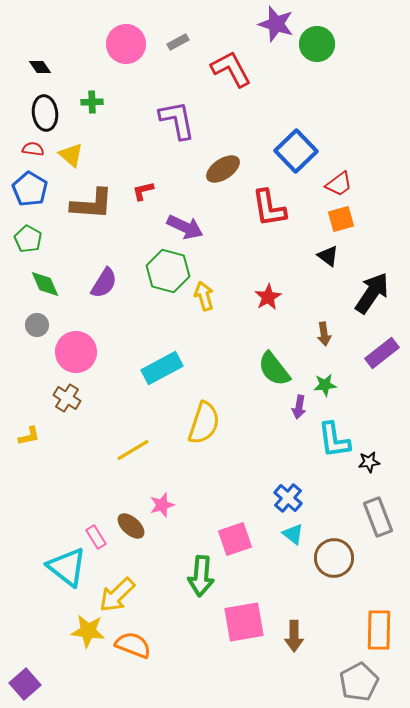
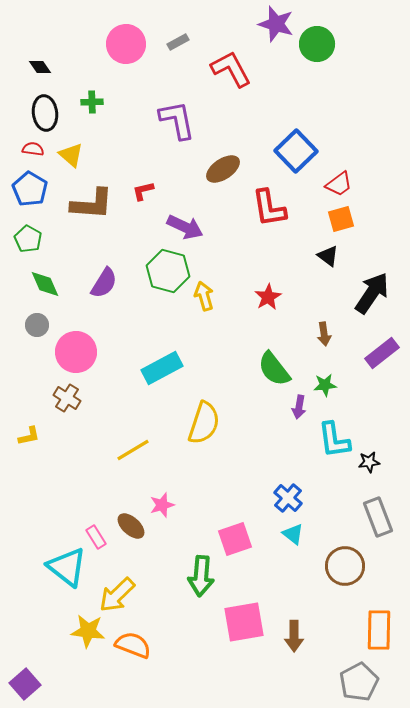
brown circle at (334, 558): moved 11 px right, 8 px down
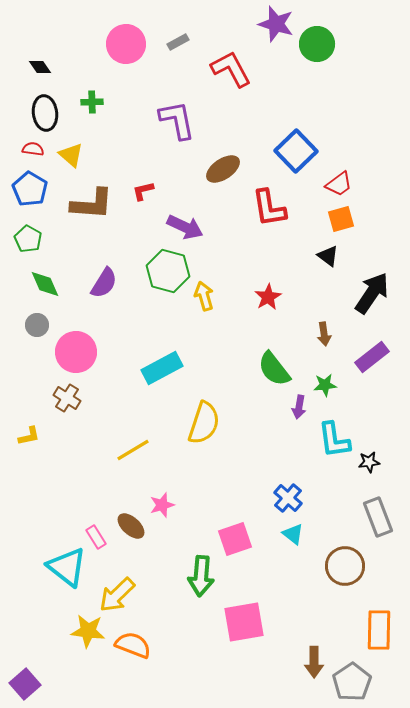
purple rectangle at (382, 353): moved 10 px left, 4 px down
brown arrow at (294, 636): moved 20 px right, 26 px down
gray pentagon at (359, 682): moved 7 px left; rotated 6 degrees counterclockwise
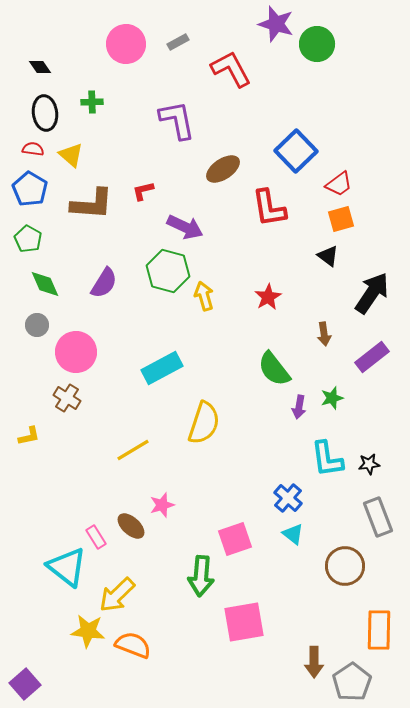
green star at (325, 385): moved 7 px right, 13 px down; rotated 10 degrees counterclockwise
cyan L-shape at (334, 440): moved 7 px left, 19 px down
black star at (369, 462): moved 2 px down
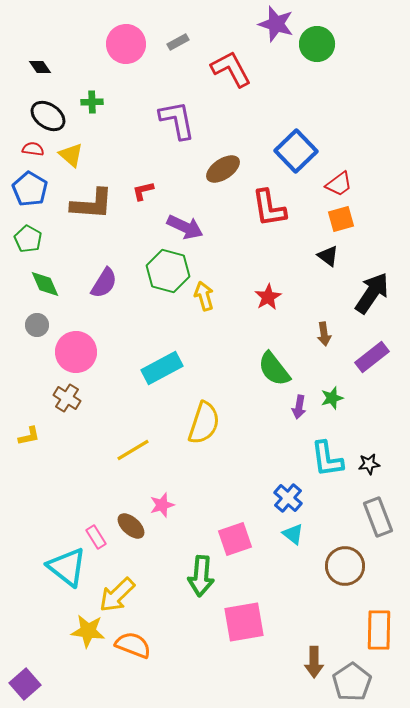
black ellipse at (45, 113): moved 3 px right, 3 px down; rotated 48 degrees counterclockwise
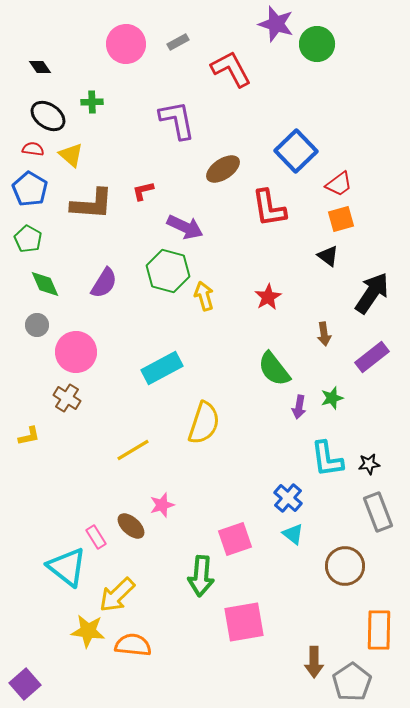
gray rectangle at (378, 517): moved 5 px up
orange semicircle at (133, 645): rotated 15 degrees counterclockwise
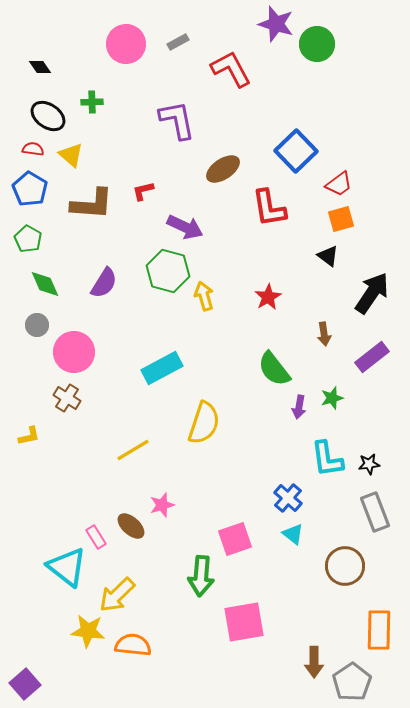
pink circle at (76, 352): moved 2 px left
gray rectangle at (378, 512): moved 3 px left
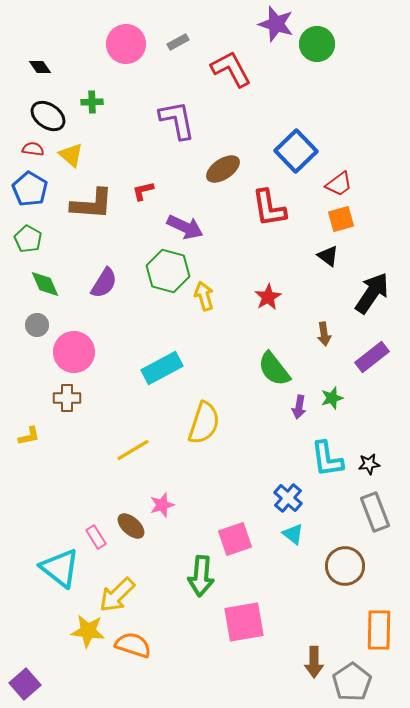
brown cross at (67, 398): rotated 32 degrees counterclockwise
cyan triangle at (67, 567): moved 7 px left, 1 px down
orange semicircle at (133, 645): rotated 12 degrees clockwise
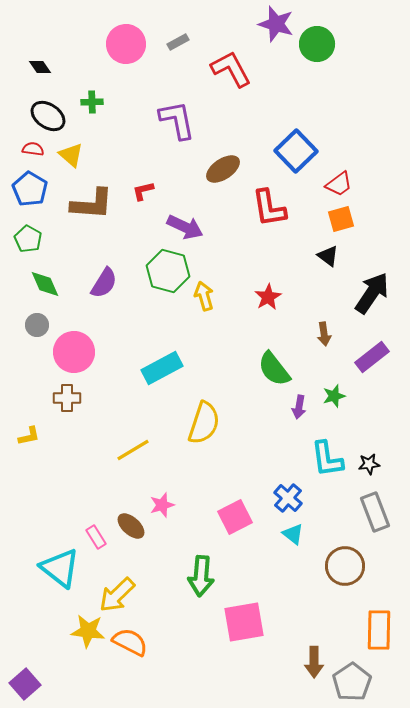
green star at (332, 398): moved 2 px right, 2 px up
pink square at (235, 539): moved 22 px up; rotated 8 degrees counterclockwise
orange semicircle at (133, 645): moved 3 px left, 3 px up; rotated 9 degrees clockwise
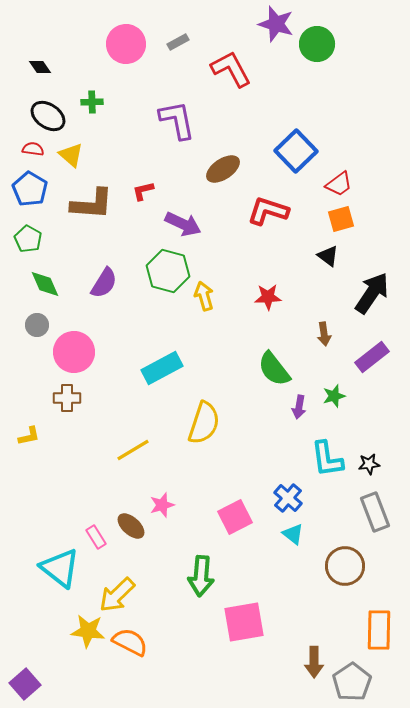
red L-shape at (269, 208): moved 1 px left, 3 px down; rotated 117 degrees clockwise
purple arrow at (185, 227): moved 2 px left, 3 px up
red star at (268, 297): rotated 28 degrees clockwise
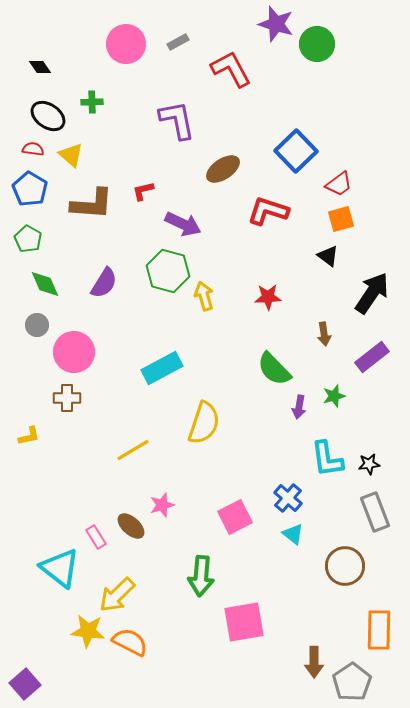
green semicircle at (274, 369): rotated 6 degrees counterclockwise
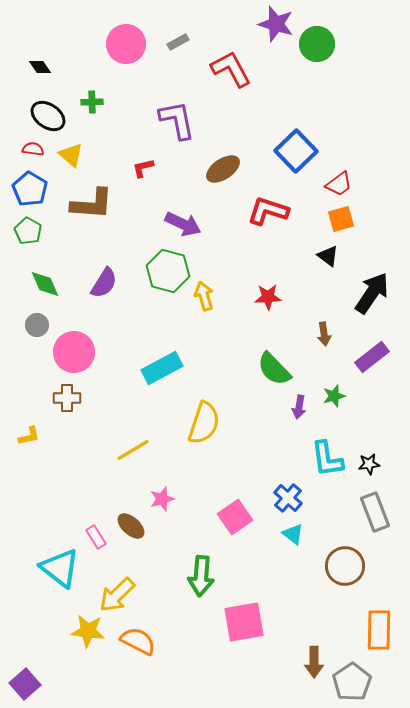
red L-shape at (143, 191): moved 23 px up
green pentagon at (28, 239): moved 8 px up
pink star at (162, 505): moved 6 px up
pink square at (235, 517): rotated 8 degrees counterclockwise
orange semicircle at (130, 642): moved 8 px right, 1 px up
